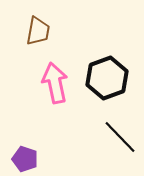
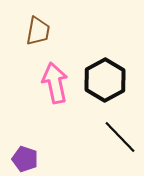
black hexagon: moved 2 px left, 2 px down; rotated 9 degrees counterclockwise
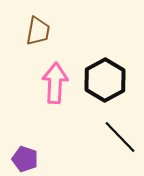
pink arrow: rotated 15 degrees clockwise
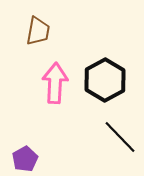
purple pentagon: rotated 25 degrees clockwise
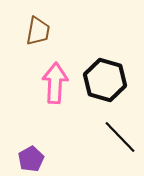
black hexagon: rotated 15 degrees counterclockwise
purple pentagon: moved 6 px right
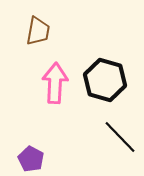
purple pentagon: rotated 15 degrees counterclockwise
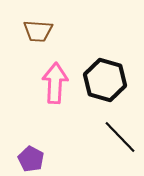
brown trapezoid: rotated 84 degrees clockwise
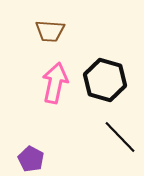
brown trapezoid: moved 12 px right
pink arrow: rotated 9 degrees clockwise
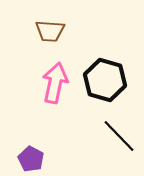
black line: moved 1 px left, 1 px up
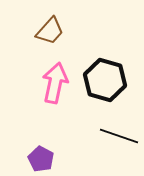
brown trapezoid: rotated 52 degrees counterclockwise
black line: rotated 27 degrees counterclockwise
purple pentagon: moved 10 px right
